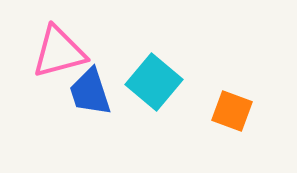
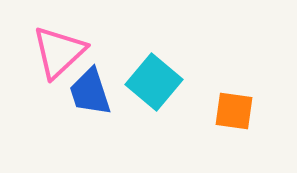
pink triangle: rotated 28 degrees counterclockwise
orange square: moved 2 px right; rotated 12 degrees counterclockwise
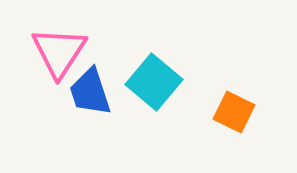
pink triangle: rotated 14 degrees counterclockwise
orange square: moved 1 px down; rotated 18 degrees clockwise
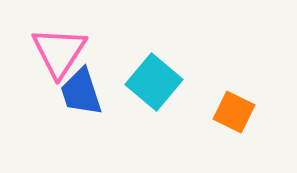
blue trapezoid: moved 9 px left
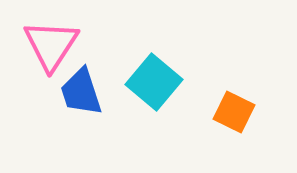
pink triangle: moved 8 px left, 7 px up
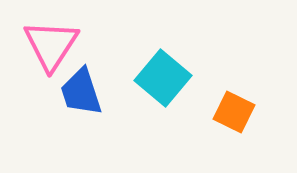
cyan square: moved 9 px right, 4 px up
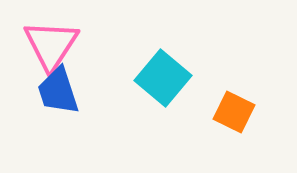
blue trapezoid: moved 23 px left, 1 px up
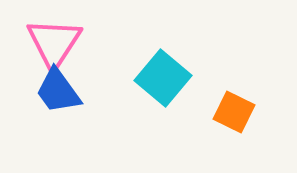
pink triangle: moved 3 px right, 2 px up
blue trapezoid: rotated 18 degrees counterclockwise
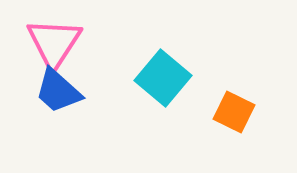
blue trapezoid: rotated 12 degrees counterclockwise
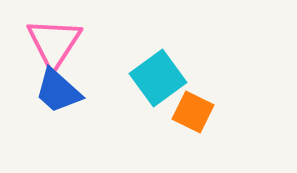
cyan square: moved 5 px left; rotated 14 degrees clockwise
orange square: moved 41 px left
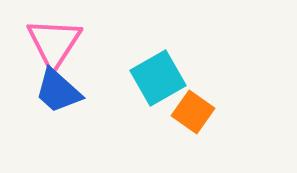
cyan square: rotated 6 degrees clockwise
orange square: rotated 9 degrees clockwise
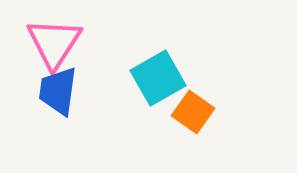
blue trapezoid: rotated 56 degrees clockwise
